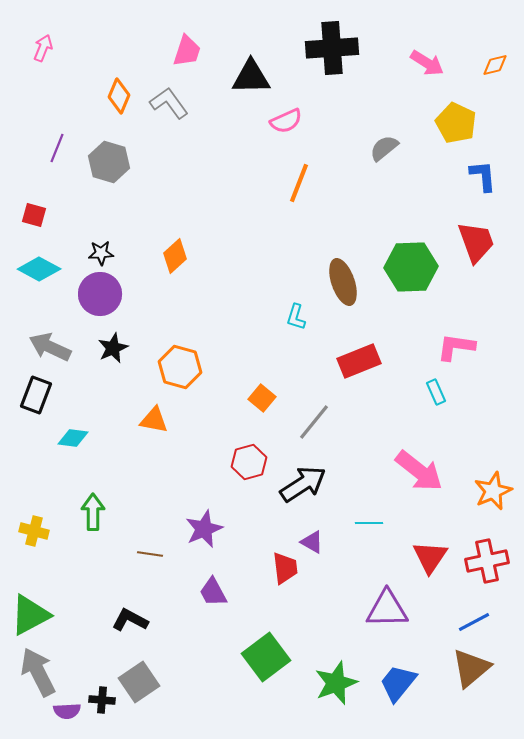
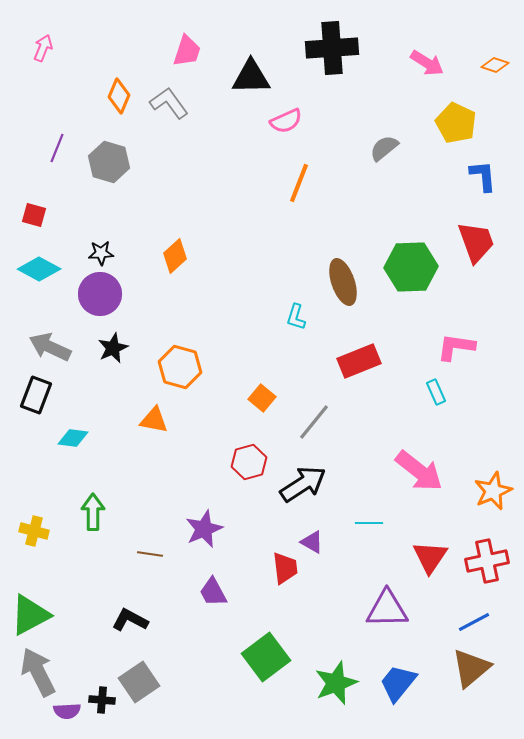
orange diamond at (495, 65): rotated 32 degrees clockwise
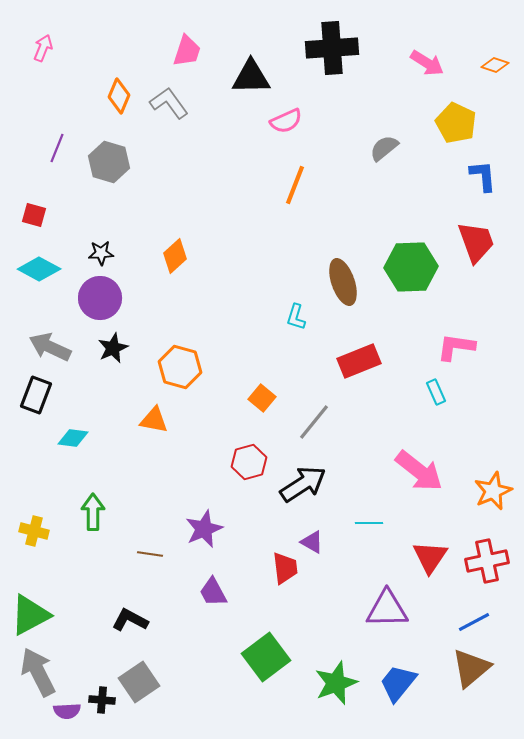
orange line at (299, 183): moved 4 px left, 2 px down
purple circle at (100, 294): moved 4 px down
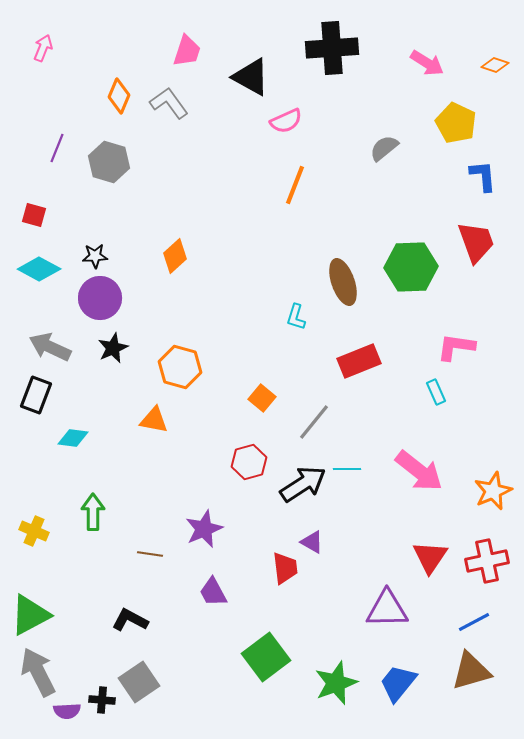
black triangle at (251, 77): rotated 30 degrees clockwise
black star at (101, 253): moved 6 px left, 3 px down
cyan line at (369, 523): moved 22 px left, 54 px up
yellow cross at (34, 531): rotated 8 degrees clockwise
brown triangle at (471, 668): moved 3 px down; rotated 24 degrees clockwise
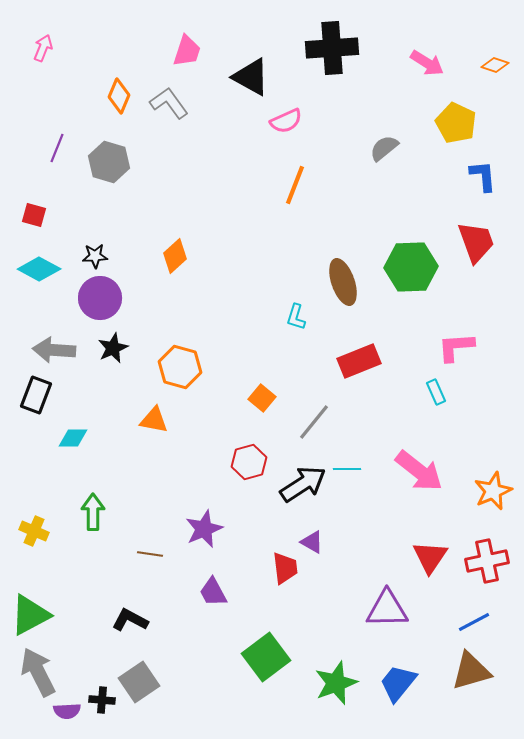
gray arrow at (50, 347): moved 4 px right, 3 px down; rotated 21 degrees counterclockwise
pink L-shape at (456, 347): rotated 12 degrees counterclockwise
cyan diamond at (73, 438): rotated 8 degrees counterclockwise
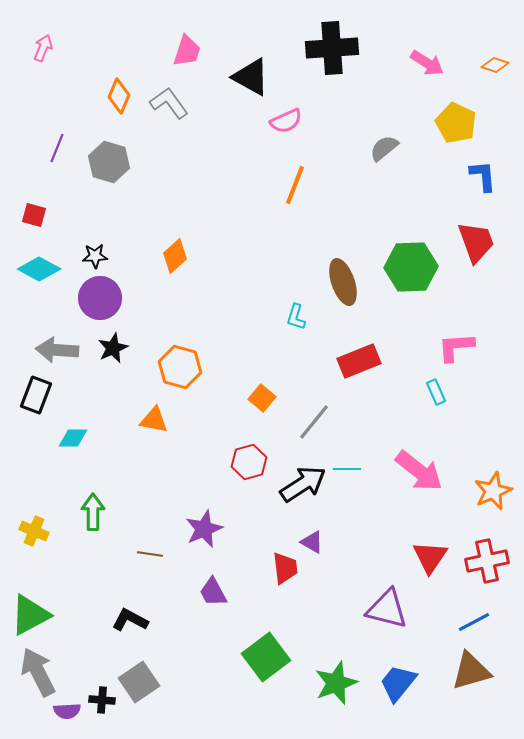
gray arrow at (54, 350): moved 3 px right
purple triangle at (387, 609): rotated 15 degrees clockwise
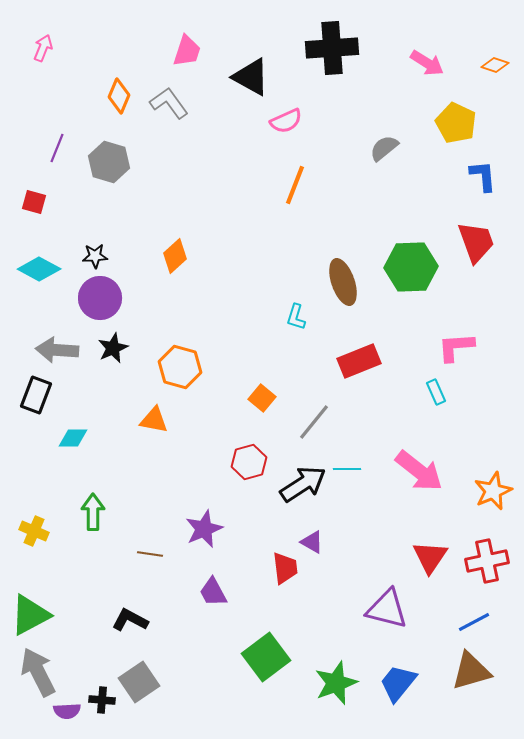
red square at (34, 215): moved 13 px up
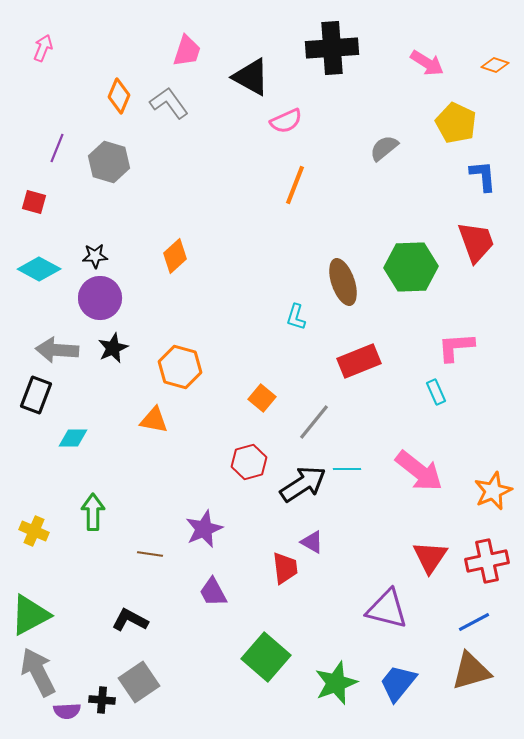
green square at (266, 657): rotated 12 degrees counterclockwise
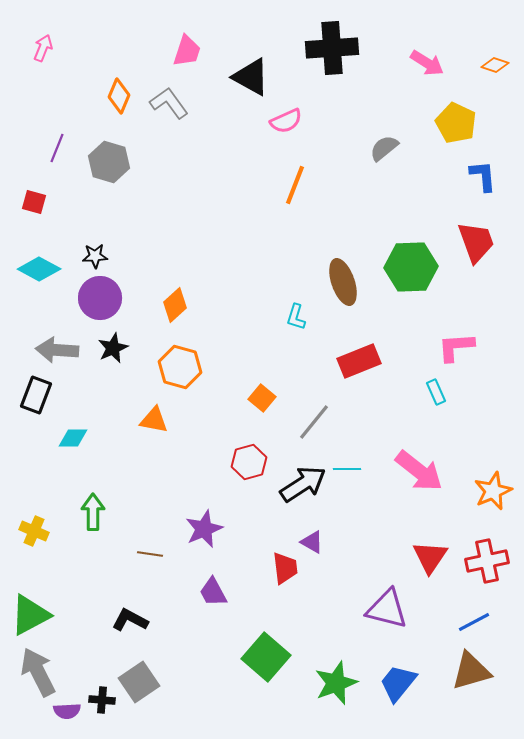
orange diamond at (175, 256): moved 49 px down
